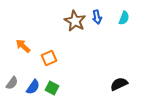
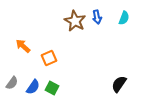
black semicircle: rotated 30 degrees counterclockwise
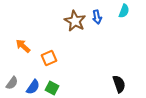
cyan semicircle: moved 7 px up
black semicircle: rotated 126 degrees clockwise
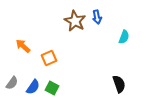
cyan semicircle: moved 26 px down
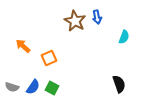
gray semicircle: moved 4 px down; rotated 72 degrees clockwise
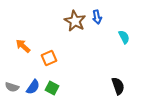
cyan semicircle: rotated 48 degrees counterclockwise
black semicircle: moved 1 px left, 2 px down
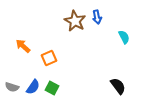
black semicircle: rotated 18 degrees counterclockwise
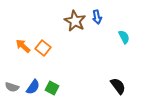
orange square: moved 6 px left, 10 px up; rotated 28 degrees counterclockwise
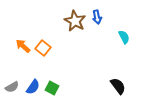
gray semicircle: rotated 48 degrees counterclockwise
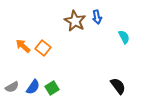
green square: rotated 32 degrees clockwise
